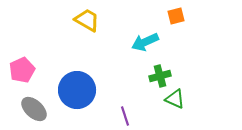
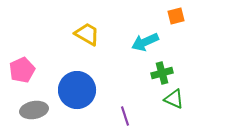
yellow trapezoid: moved 14 px down
green cross: moved 2 px right, 3 px up
green triangle: moved 1 px left
gray ellipse: moved 1 px down; rotated 52 degrees counterclockwise
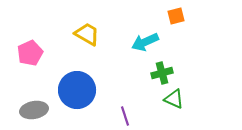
pink pentagon: moved 8 px right, 17 px up
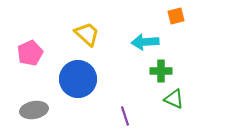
yellow trapezoid: rotated 12 degrees clockwise
cyan arrow: rotated 20 degrees clockwise
green cross: moved 1 px left, 2 px up; rotated 15 degrees clockwise
blue circle: moved 1 px right, 11 px up
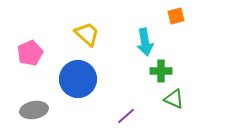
cyan arrow: rotated 96 degrees counterclockwise
purple line: moved 1 px right; rotated 66 degrees clockwise
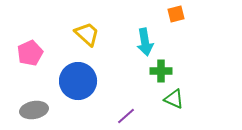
orange square: moved 2 px up
blue circle: moved 2 px down
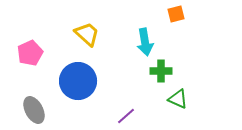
green triangle: moved 4 px right
gray ellipse: rotated 72 degrees clockwise
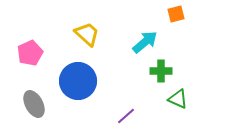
cyan arrow: rotated 120 degrees counterclockwise
gray ellipse: moved 6 px up
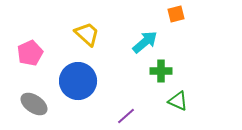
green triangle: moved 2 px down
gray ellipse: rotated 28 degrees counterclockwise
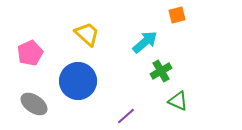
orange square: moved 1 px right, 1 px down
green cross: rotated 30 degrees counterclockwise
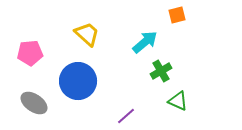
pink pentagon: rotated 20 degrees clockwise
gray ellipse: moved 1 px up
